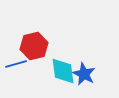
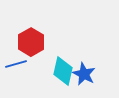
red hexagon: moved 3 px left, 4 px up; rotated 16 degrees counterclockwise
cyan diamond: rotated 20 degrees clockwise
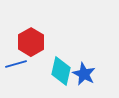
cyan diamond: moved 2 px left
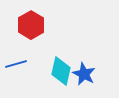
red hexagon: moved 17 px up
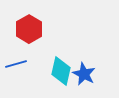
red hexagon: moved 2 px left, 4 px down
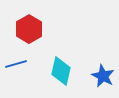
blue star: moved 19 px right, 2 px down
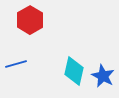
red hexagon: moved 1 px right, 9 px up
cyan diamond: moved 13 px right
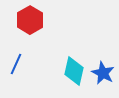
blue line: rotated 50 degrees counterclockwise
blue star: moved 3 px up
